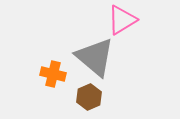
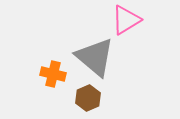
pink triangle: moved 4 px right
brown hexagon: moved 1 px left, 1 px down
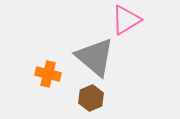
orange cross: moved 5 px left
brown hexagon: moved 3 px right
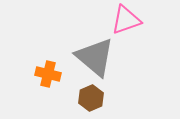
pink triangle: rotated 12 degrees clockwise
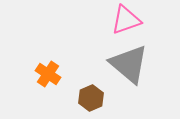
gray triangle: moved 34 px right, 7 px down
orange cross: rotated 20 degrees clockwise
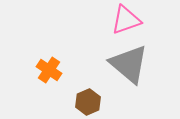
orange cross: moved 1 px right, 4 px up
brown hexagon: moved 3 px left, 4 px down
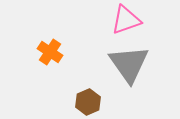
gray triangle: rotated 15 degrees clockwise
orange cross: moved 1 px right, 18 px up
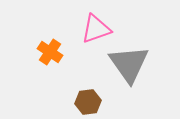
pink triangle: moved 30 px left, 9 px down
brown hexagon: rotated 15 degrees clockwise
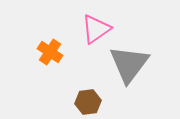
pink triangle: rotated 16 degrees counterclockwise
gray triangle: rotated 12 degrees clockwise
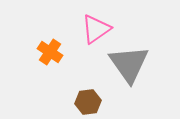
gray triangle: rotated 12 degrees counterclockwise
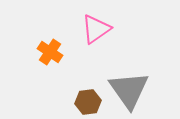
gray triangle: moved 26 px down
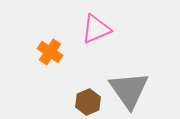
pink triangle: rotated 12 degrees clockwise
brown hexagon: rotated 15 degrees counterclockwise
